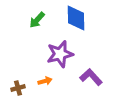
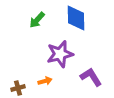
purple L-shape: rotated 10 degrees clockwise
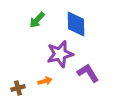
blue diamond: moved 6 px down
purple L-shape: moved 3 px left, 4 px up
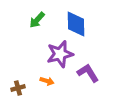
orange arrow: moved 2 px right; rotated 32 degrees clockwise
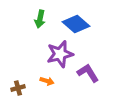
green arrow: moved 3 px right, 1 px up; rotated 30 degrees counterclockwise
blue diamond: rotated 48 degrees counterclockwise
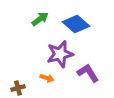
green arrow: rotated 138 degrees counterclockwise
orange arrow: moved 3 px up
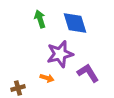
green arrow: rotated 72 degrees counterclockwise
blue diamond: moved 1 px left, 1 px up; rotated 32 degrees clockwise
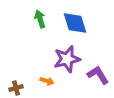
purple star: moved 7 px right, 5 px down
purple L-shape: moved 10 px right, 2 px down
orange arrow: moved 3 px down
brown cross: moved 2 px left
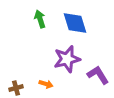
orange arrow: moved 1 px left, 3 px down
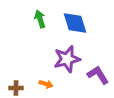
brown cross: rotated 16 degrees clockwise
